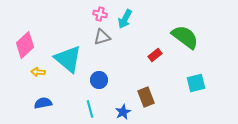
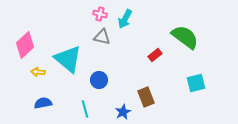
gray triangle: rotated 30 degrees clockwise
cyan line: moved 5 px left
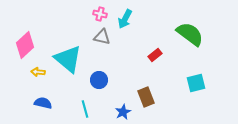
green semicircle: moved 5 px right, 3 px up
blue semicircle: rotated 24 degrees clockwise
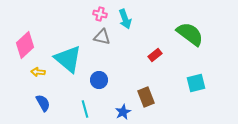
cyan arrow: rotated 48 degrees counterclockwise
blue semicircle: rotated 48 degrees clockwise
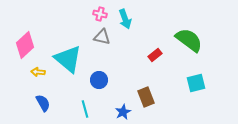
green semicircle: moved 1 px left, 6 px down
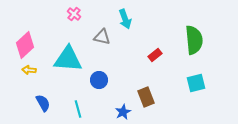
pink cross: moved 26 px left; rotated 24 degrees clockwise
green semicircle: moved 5 px right; rotated 48 degrees clockwise
cyan triangle: rotated 36 degrees counterclockwise
yellow arrow: moved 9 px left, 2 px up
cyan line: moved 7 px left
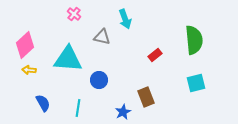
cyan line: moved 1 px up; rotated 24 degrees clockwise
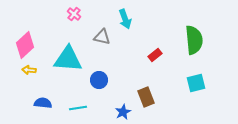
blue semicircle: rotated 54 degrees counterclockwise
cyan line: rotated 72 degrees clockwise
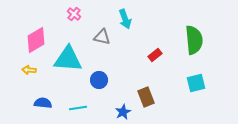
pink diamond: moved 11 px right, 5 px up; rotated 12 degrees clockwise
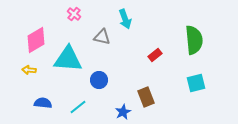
cyan line: moved 1 px up; rotated 30 degrees counterclockwise
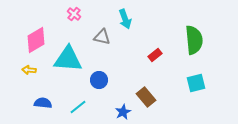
brown rectangle: rotated 18 degrees counterclockwise
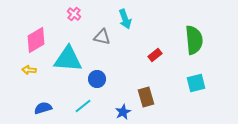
blue circle: moved 2 px left, 1 px up
brown rectangle: rotated 24 degrees clockwise
blue semicircle: moved 5 px down; rotated 24 degrees counterclockwise
cyan line: moved 5 px right, 1 px up
